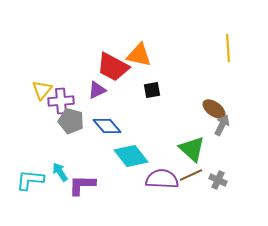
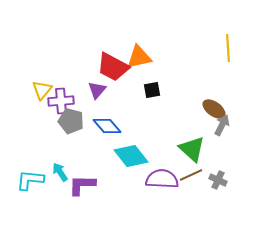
orange triangle: moved 2 px down; rotated 24 degrees counterclockwise
purple triangle: rotated 24 degrees counterclockwise
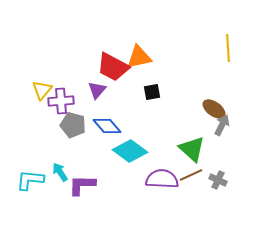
black square: moved 2 px down
gray pentagon: moved 2 px right, 4 px down
cyan diamond: moved 1 px left, 5 px up; rotated 16 degrees counterclockwise
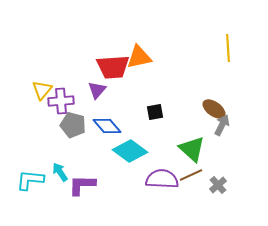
red trapezoid: rotated 32 degrees counterclockwise
black square: moved 3 px right, 20 px down
gray cross: moved 5 px down; rotated 24 degrees clockwise
